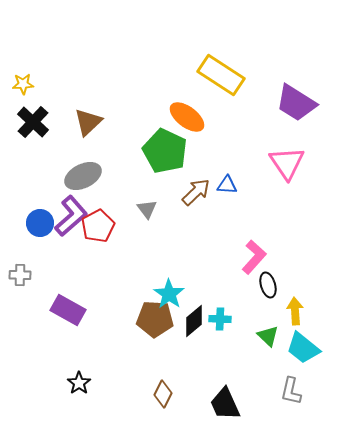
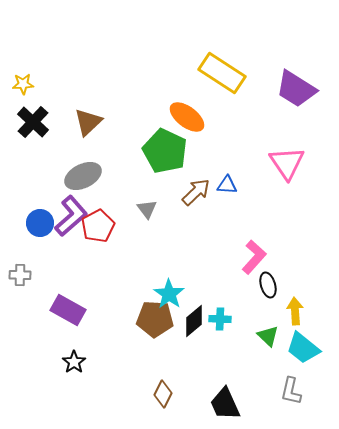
yellow rectangle: moved 1 px right, 2 px up
purple trapezoid: moved 14 px up
black star: moved 5 px left, 21 px up
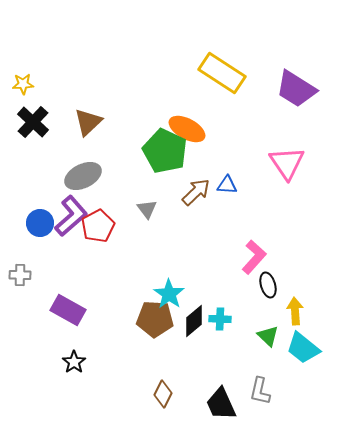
orange ellipse: moved 12 px down; rotated 9 degrees counterclockwise
gray L-shape: moved 31 px left
black trapezoid: moved 4 px left
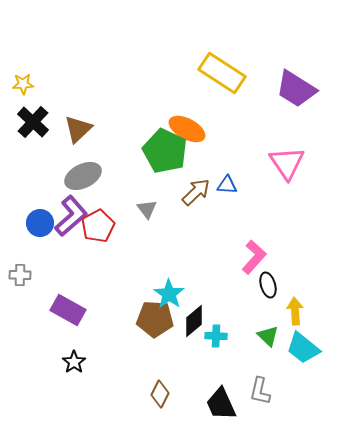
brown triangle: moved 10 px left, 7 px down
cyan cross: moved 4 px left, 17 px down
brown diamond: moved 3 px left
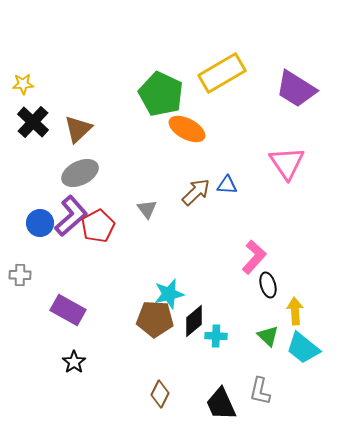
yellow rectangle: rotated 63 degrees counterclockwise
green pentagon: moved 4 px left, 57 px up
gray ellipse: moved 3 px left, 3 px up
cyan star: rotated 24 degrees clockwise
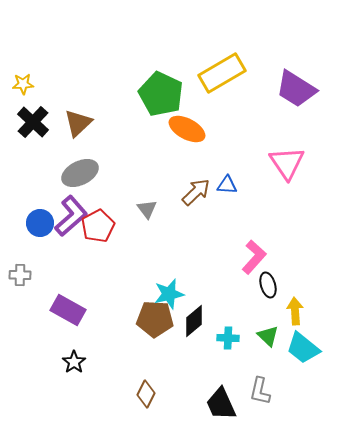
brown triangle: moved 6 px up
cyan cross: moved 12 px right, 2 px down
brown diamond: moved 14 px left
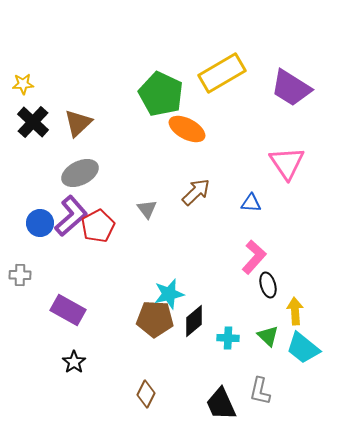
purple trapezoid: moved 5 px left, 1 px up
blue triangle: moved 24 px right, 18 px down
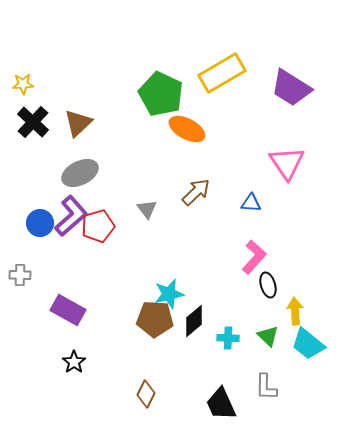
red pentagon: rotated 12 degrees clockwise
cyan trapezoid: moved 5 px right, 4 px up
gray L-shape: moved 6 px right, 4 px up; rotated 12 degrees counterclockwise
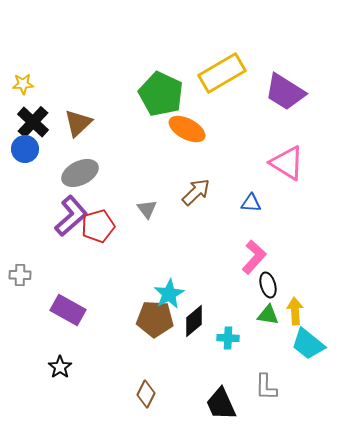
purple trapezoid: moved 6 px left, 4 px down
pink triangle: rotated 24 degrees counterclockwise
blue circle: moved 15 px left, 74 px up
cyan star: rotated 16 degrees counterclockwise
green triangle: moved 21 px up; rotated 35 degrees counterclockwise
black star: moved 14 px left, 5 px down
